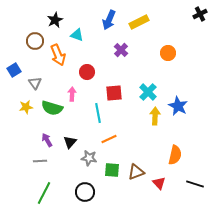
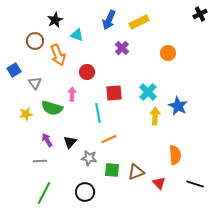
purple cross: moved 1 px right, 2 px up
yellow star: moved 7 px down
orange semicircle: rotated 18 degrees counterclockwise
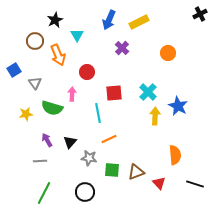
cyan triangle: rotated 40 degrees clockwise
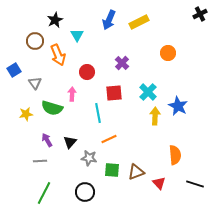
purple cross: moved 15 px down
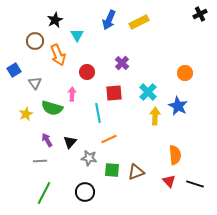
orange circle: moved 17 px right, 20 px down
yellow star: rotated 16 degrees counterclockwise
red triangle: moved 10 px right, 2 px up
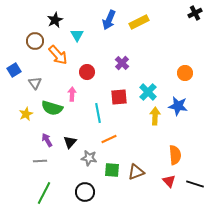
black cross: moved 5 px left, 1 px up
orange arrow: rotated 20 degrees counterclockwise
red square: moved 5 px right, 4 px down
blue star: rotated 18 degrees counterclockwise
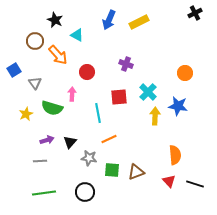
black star: rotated 21 degrees counterclockwise
cyan triangle: rotated 32 degrees counterclockwise
purple cross: moved 4 px right, 1 px down; rotated 24 degrees counterclockwise
purple arrow: rotated 104 degrees clockwise
green line: rotated 55 degrees clockwise
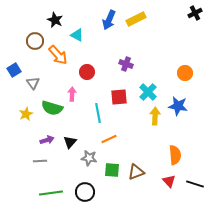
yellow rectangle: moved 3 px left, 3 px up
gray triangle: moved 2 px left
green line: moved 7 px right
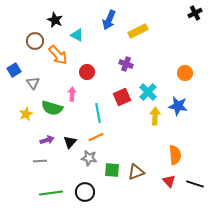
yellow rectangle: moved 2 px right, 12 px down
red square: moved 3 px right; rotated 18 degrees counterclockwise
orange line: moved 13 px left, 2 px up
